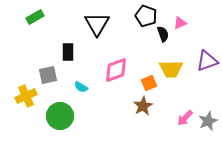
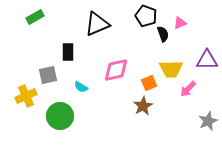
black triangle: rotated 36 degrees clockwise
purple triangle: moved 1 px up; rotated 20 degrees clockwise
pink diamond: rotated 8 degrees clockwise
pink arrow: moved 3 px right, 29 px up
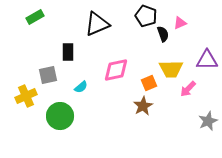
cyan semicircle: rotated 72 degrees counterclockwise
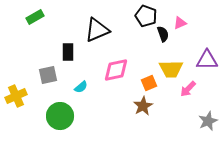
black triangle: moved 6 px down
yellow cross: moved 10 px left
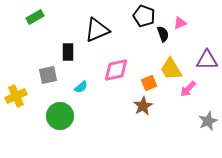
black pentagon: moved 2 px left
yellow trapezoid: rotated 60 degrees clockwise
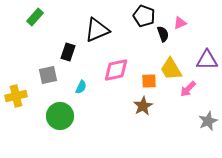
green rectangle: rotated 18 degrees counterclockwise
black rectangle: rotated 18 degrees clockwise
orange square: moved 2 px up; rotated 21 degrees clockwise
cyan semicircle: rotated 24 degrees counterclockwise
yellow cross: rotated 10 degrees clockwise
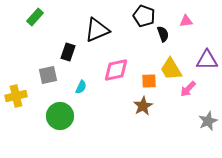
pink triangle: moved 6 px right, 2 px up; rotated 16 degrees clockwise
